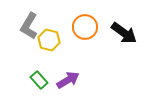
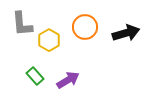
gray L-shape: moved 7 px left, 2 px up; rotated 36 degrees counterclockwise
black arrow: moved 2 px right; rotated 52 degrees counterclockwise
yellow hexagon: rotated 15 degrees clockwise
green rectangle: moved 4 px left, 4 px up
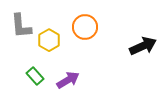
gray L-shape: moved 1 px left, 2 px down
black arrow: moved 17 px right, 13 px down; rotated 8 degrees counterclockwise
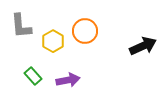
orange circle: moved 4 px down
yellow hexagon: moved 4 px right, 1 px down
green rectangle: moved 2 px left
purple arrow: rotated 20 degrees clockwise
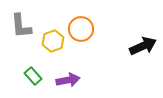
orange circle: moved 4 px left, 2 px up
yellow hexagon: rotated 10 degrees clockwise
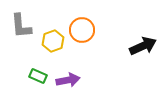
orange circle: moved 1 px right, 1 px down
green rectangle: moved 5 px right; rotated 24 degrees counterclockwise
